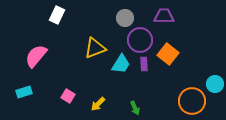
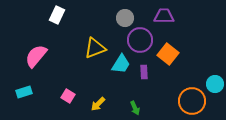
purple rectangle: moved 8 px down
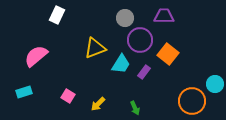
pink semicircle: rotated 10 degrees clockwise
purple rectangle: rotated 40 degrees clockwise
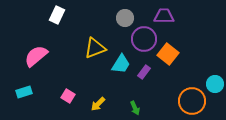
purple circle: moved 4 px right, 1 px up
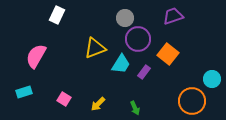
purple trapezoid: moved 9 px right; rotated 20 degrees counterclockwise
purple circle: moved 6 px left
pink semicircle: rotated 20 degrees counterclockwise
cyan circle: moved 3 px left, 5 px up
pink square: moved 4 px left, 3 px down
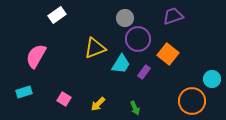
white rectangle: rotated 30 degrees clockwise
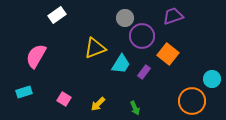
purple circle: moved 4 px right, 3 px up
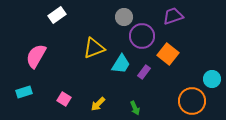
gray circle: moved 1 px left, 1 px up
yellow triangle: moved 1 px left
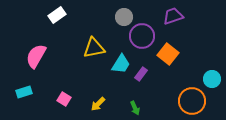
yellow triangle: rotated 10 degrees clockwise
purple rectangle: moved 3 px left, 2 px down
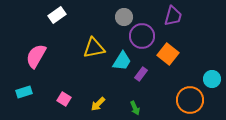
purple trapezoid: rotated 125 degrees clockwise
cyan trapezoid: moved 1 px right, 3 px up
orange circle: moved 2 px left, 1 px up
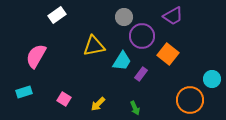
purple trapezoid: rotated 45 degrees clockwise
yellow triangle: moved 2 px up
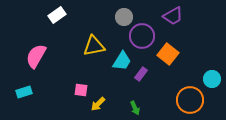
pink square: moved 17 px right, 9 px up; rotated 24 degrees counterclockwise
